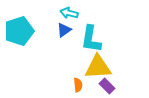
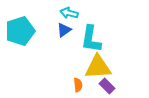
cyan pentagon: moved 1 px right
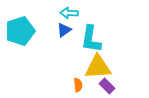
cyan arrow: rotated 12 degrees counterclockwise
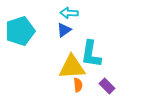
cyan L-shape: moved 15 px down
yellow triangle: moved 26 px left
